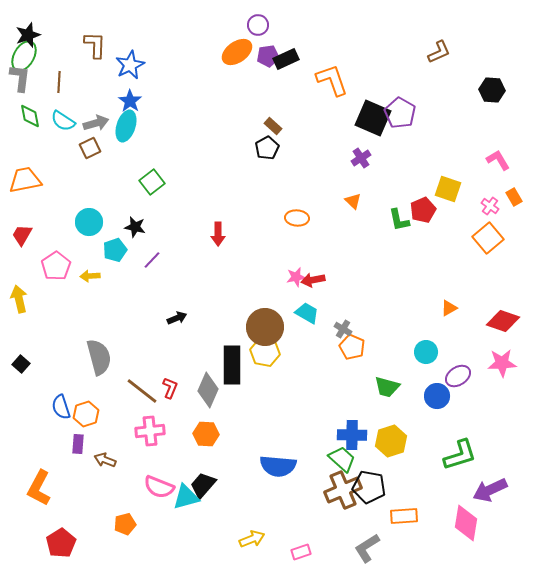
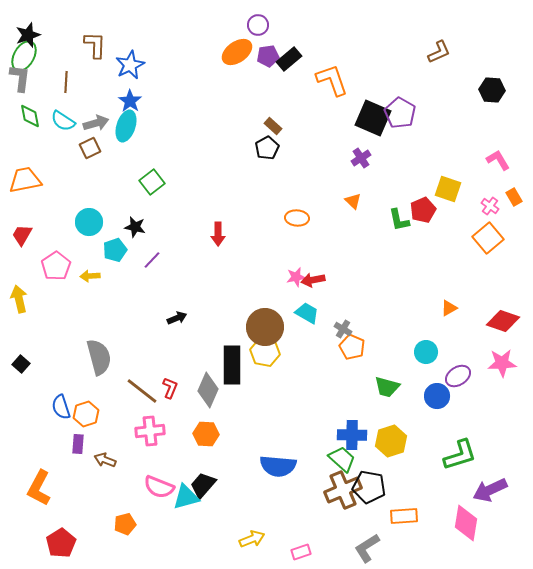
black rectangle at (286, 59): moved 3 px right; rotated 15 degrees counterclockwise
brown line at (59, 82): moved 7 px right
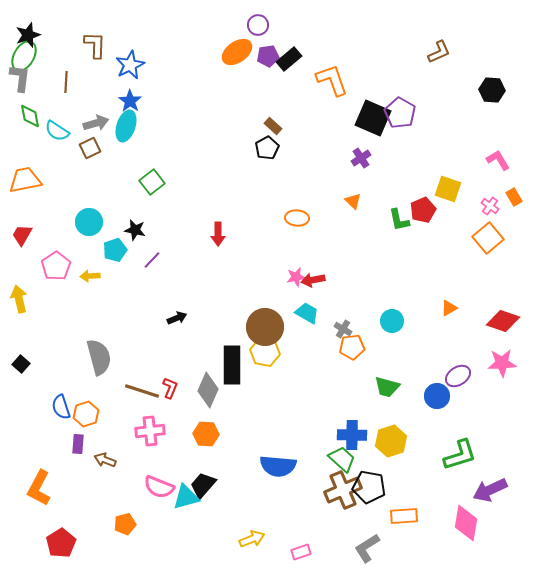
cyan semicircle at (63, 121): moved 6 px left, 10 px down
black star at (135, 227): moved 3 px down
orange pentagon at (352, 347): rotated 30 degrees counterclockwise
cyan circle at (426, 352): moved 34 px left, 31 px up
brown line at (142, 391): rotated 20 degrees counterclockwise
